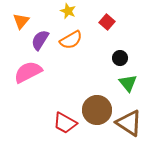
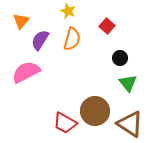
red square: moved 4 px down
orange semicircle: moved 1 px right, 1 px up; rotated 45 degrees counterclockwise
pink semicircle: moved 2 px left
brown circle: moved 2 px left, 1 px down
brown triangle: moved 1 px right, 1 px down
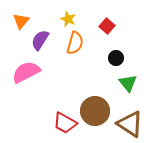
yellow star: moved 8 px down
orange semicircle: moved 3 px right, 4 px down
black circle: moved 4 px left
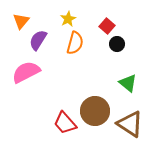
yellow star: rotated 21 degrees clockwise
purple semicircle: moved 2 px left
black circle: moved 1 px right, 14 px up
green triangle: rotated 12 degrees counterclockwise
red trapezoid: rotated 20 degrees clockwise
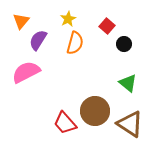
black circle: moved 7 px right
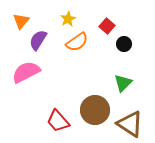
orange semicircle: moved 2 px right, 1 px up; rotated 40 degrees clockwise
green triangle: moved 5 px left; rotated 36 degrees clockwise
brown circle: moved 1 px up
red trapezoid: moved 7 px left, 2 px up
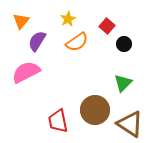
purple semicircle: moved 1 px left, 1 px down
red trapezoid: rotated 30 degrees clockwise
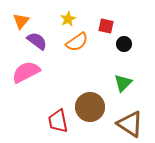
red square: moved 1 px left; rotated 28 degrees counterclockwise
purple semicircle: rotated 95 degrees clockwise
brown circle: moved 5 px left, 3 px up
